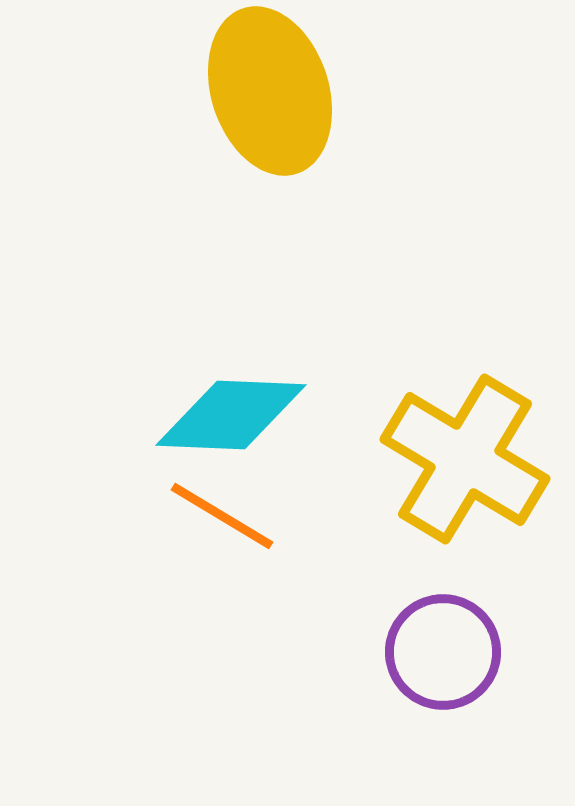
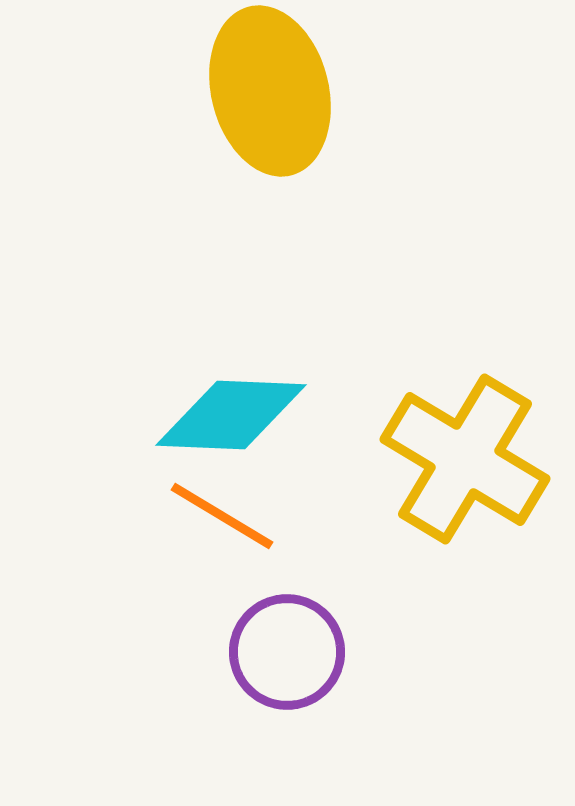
yellow ellipse: rotated 4 degrees clockwise
purple circle: moved 156 px left
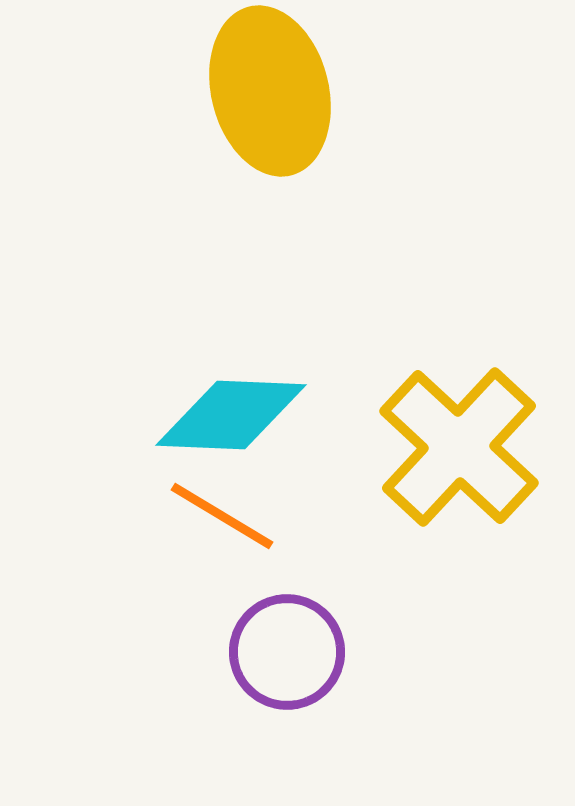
yellow cross: moved 6 px left, 12 px up; rotated 12 degrees clockwise
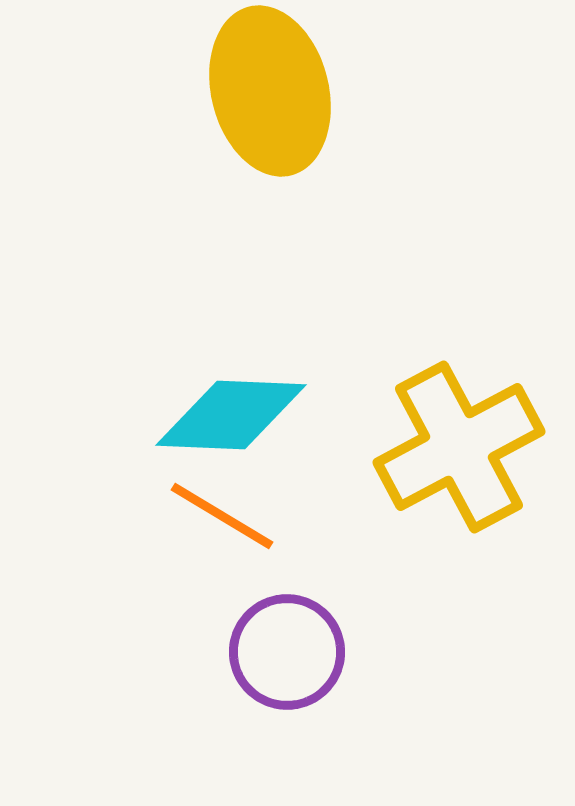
yellow cross: rotated 19 degrees clockwise
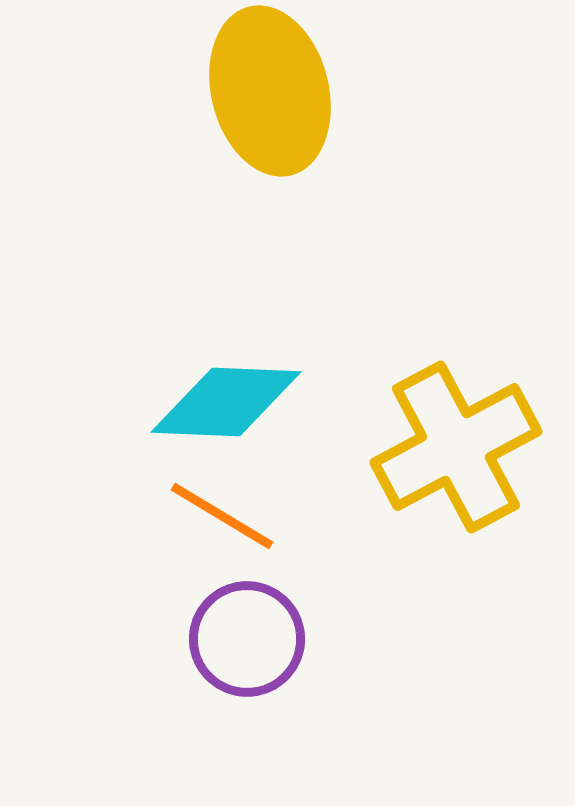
cyan diamond: moved 5 px left, 13 px up
yellow cross: moved 3 px left
purple circle: moved 40 px left, 13 px up
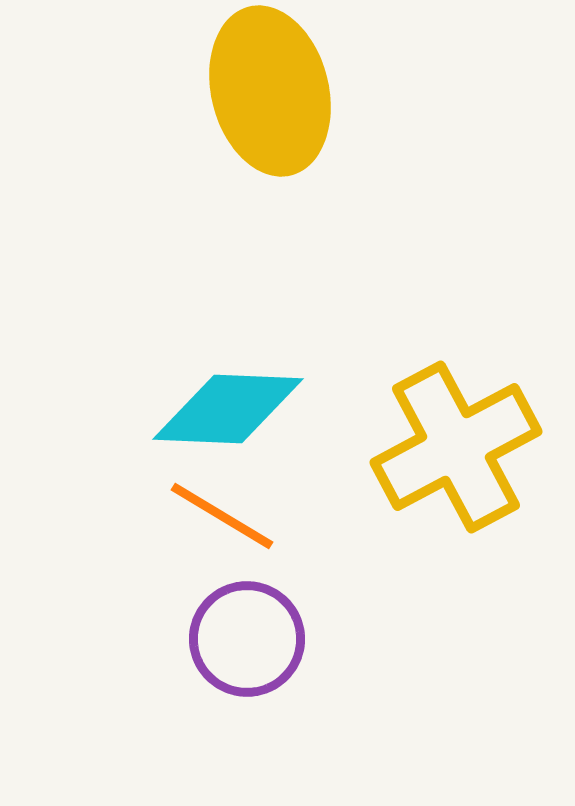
cyan diamond: moved 2 px right, 7 px down
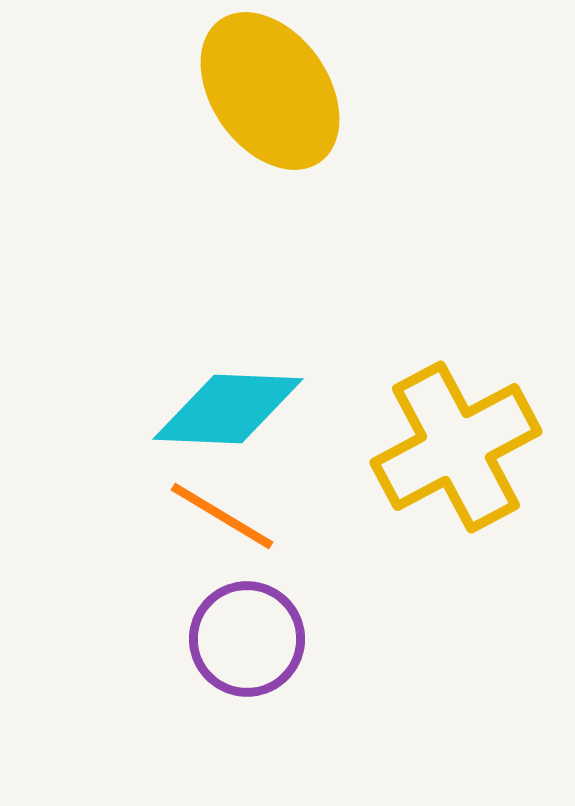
yellow ellipse: rotated 21 degrees counterclockwise
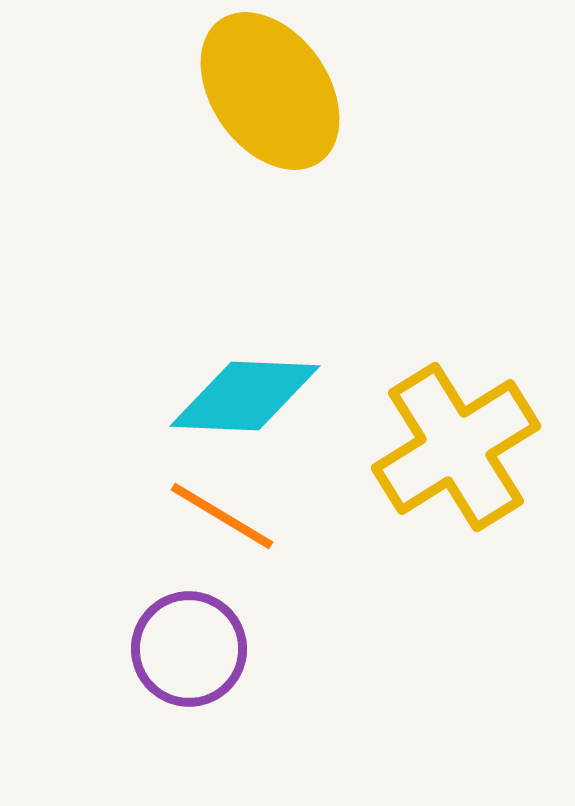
cyan diamond: moved 17 px right, 13 px up
yellow cross: rotated 4 degrees counterclockwise
purple circle: moved 58 px left, 10 px down
